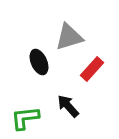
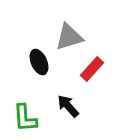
green L-shape: rotated 88 degrees counterclockwise
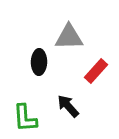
gray triangle: rotated 16 degrees clockwise
black ellipse: rotated 25 degrees clockwise
red rectangle: moved 4 px right, 2 px down
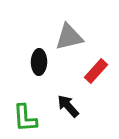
gray triangle: rotated 12 degrees counterclockwise
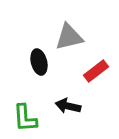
black ellipse: rotated 15 degrees counterclockwise
red rectangle: rotated 10 degrees clockwise
black arrow: rotated 35 degrees counterclockwise
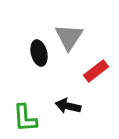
gray triangle: rotated 44 degrees counterclockwise
black ellipse: moved 9 px up
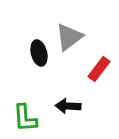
gray triangle: rotated 20 degrees clockwise
red rectangle: moved 3 px right, 2 px up; rotated 15 degrees counterclockwise
black arrow: rotated 10 degrees counterclockwise
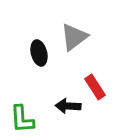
gray triangle: moved 5 px right
red rectangle: moved 4 px left, 18 px down; rotated 70 degrees counterclockwise
green L-shape: moved 3 px left, 1 px down
